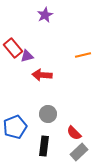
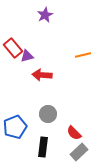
black rectangle: moved 1 px left, 1 px down
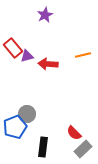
red arrow: moved 6 px right, 11 px up
gray circle: moved 21 px left
gray rectangle: moved 4 px right, 3 px up
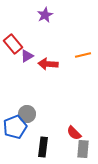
red rectangle: moved 4 px up
purple triangle: rotated 16 degrees counterclockwise
gray rectangle: rotated 42 degrees counterclockwise
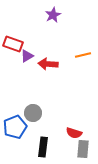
purple star: moved 8 px right
red rectangle: rotated 30 degrees counterclockwise
gray circle: moved 6 px right, 1 px up
red semicircle: rotated 28 degrees counterclockwise
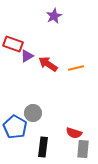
purple star: moved 1 px right, 1 px down
orange line: moved 7 px left, 13 px down
red arrow: rotated 30 degrees clockwise
blue pentagon: rotated 20 degrees counterclockwise
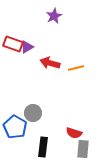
purple triangle: moved 9 px up
red arrow: moved 2 px right, 1 px up; rotated 18 degrees counterclockwise
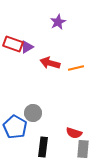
purple star: moved 4 px right, 6 px down
